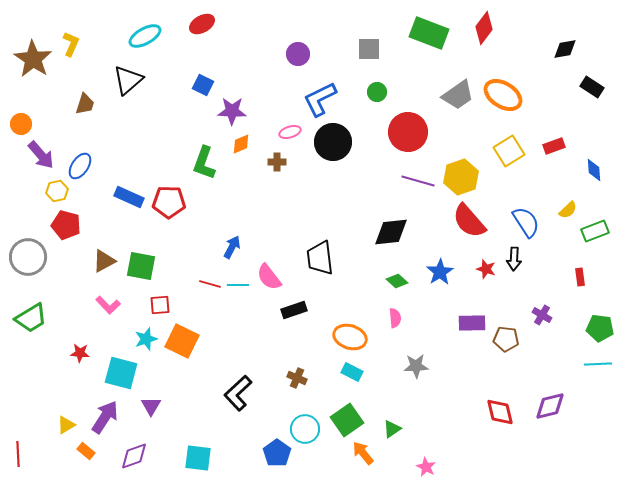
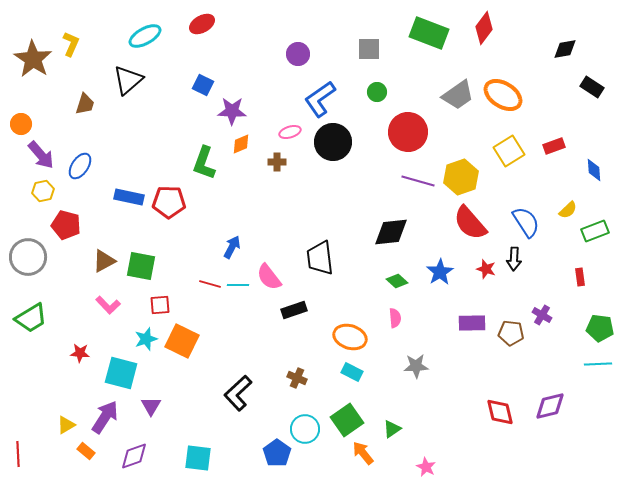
blue L-shape at (320, 99): rotated 9 degrees counterclockwise
yellow hexagon at (57, 191): moved 14 px left
blue rectangle at (129, 197): rotated 12 degrees counterclockwise
red semicircle at (469, 221): moved 1 px right, 2 px down
brown pentagon at (506, 339): moved 5 px right, 6 px up
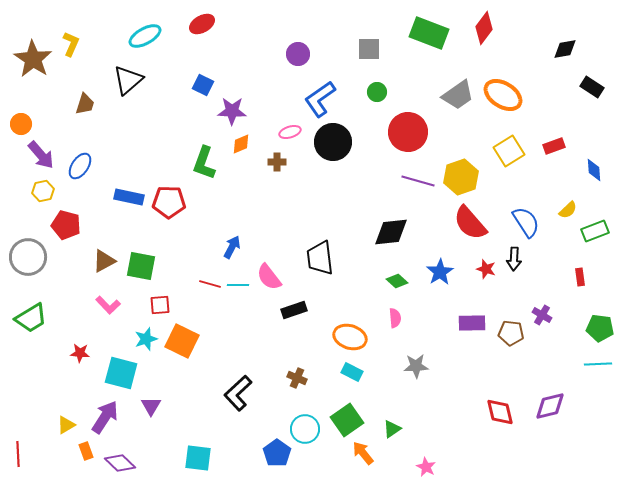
orange rectangle at (86, 451): rotated 30 degrees clockwise
purple diamond at (134, 456): moved 14 px left, 7 px down; rotated 64 degrees clockwise
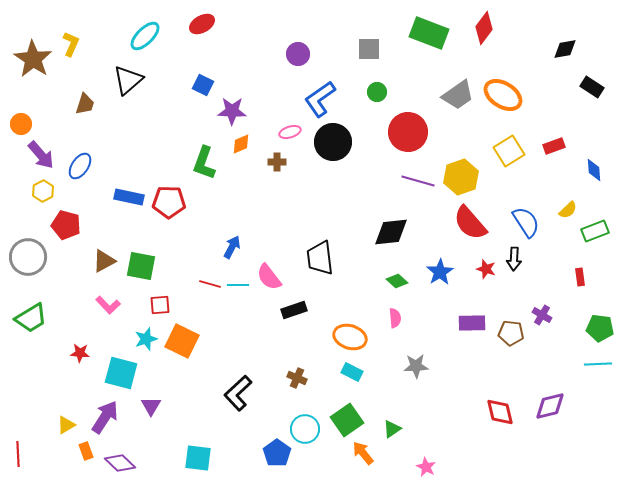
cyan ellipse at (145, 36): rotated 16 degrees counterclockwise
yellow hexagon at (43, 191): rotated 15 degrees counterclockwise
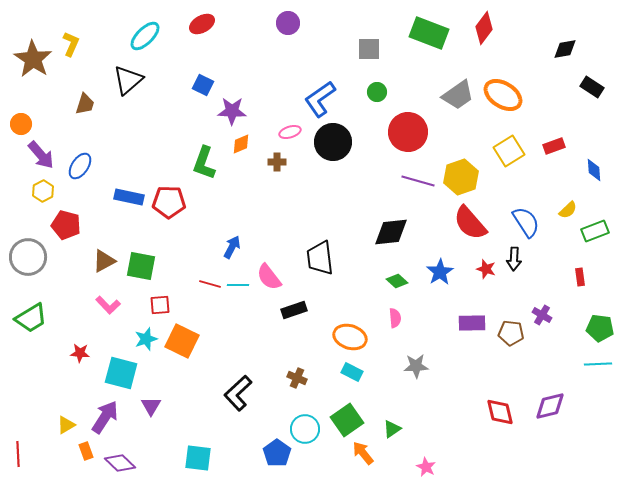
purple circle at (298, 54): moved 10 px left, 31 px up
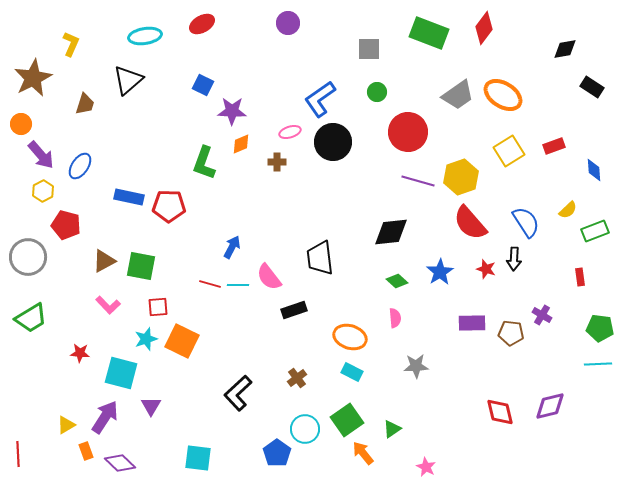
cyan ellipse at (145, 36): rotated 36 degrees clockwise
brown star at (33, 59): moved 19 px down; rotated 12 degrees clockwise
red pentagon at (169, 202): moved 4 px down
red square at (160, 305): moved 2 px left, 2 px down
brown cross at (297, 378): rotated 30 degrees clockwise
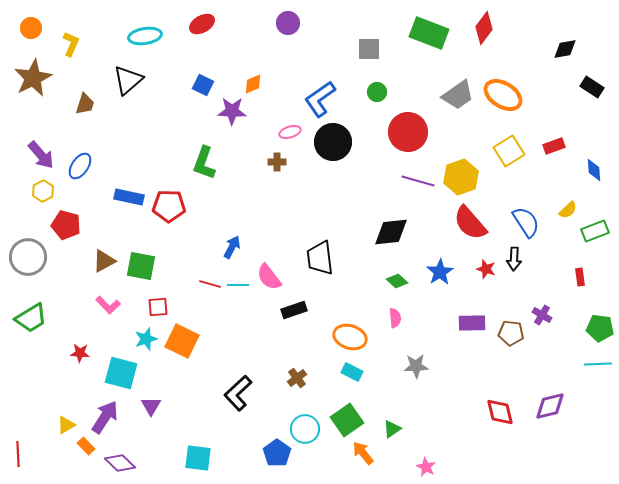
orange circle at (21, 124): moved 10 px right, 96 px up
orange diamond at (241, 144): moved 12 px right, 60 px up
orange rectangle at (86, 451): moved 5 px up; rotated 24 degrees counterclockwise
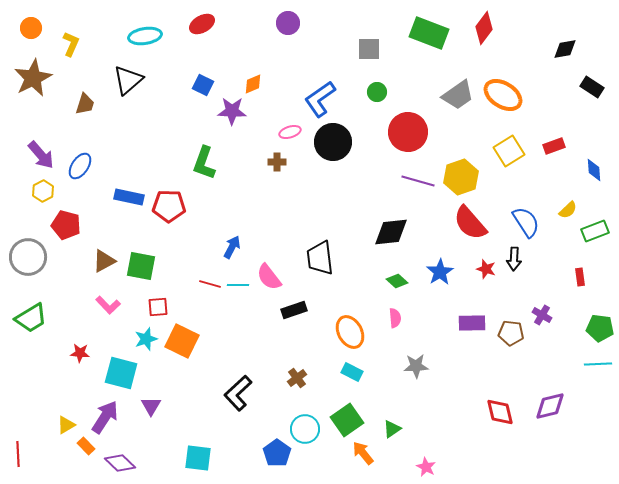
orange ellipse at (350, 337): moved 5 px up; rotated 44 degrees clockwise
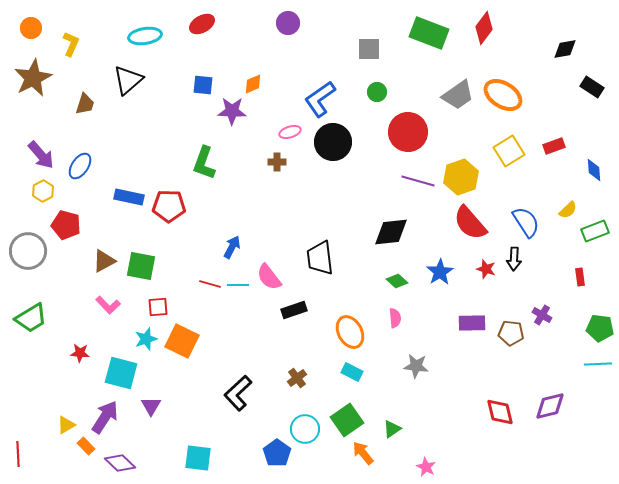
blue square at (203, 85): rotated 20 degrees counterclockwise
gray circle at (28, 257): moved 6 px up
gray star at (416, 366): rotated 10 degrees clockwise
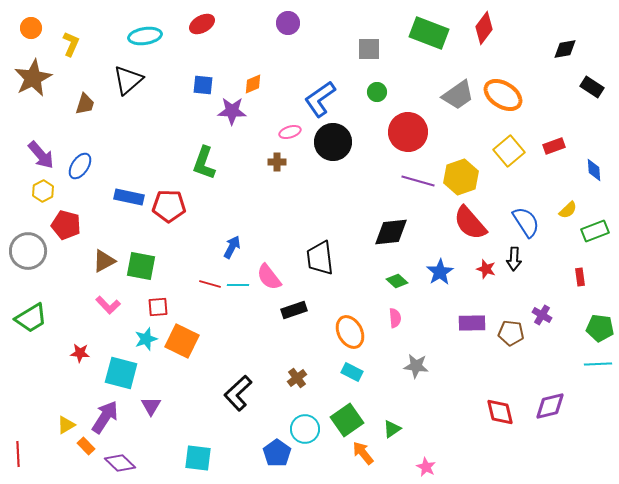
yellow square at (509, 151): rotated 8 degrees counterclockwise
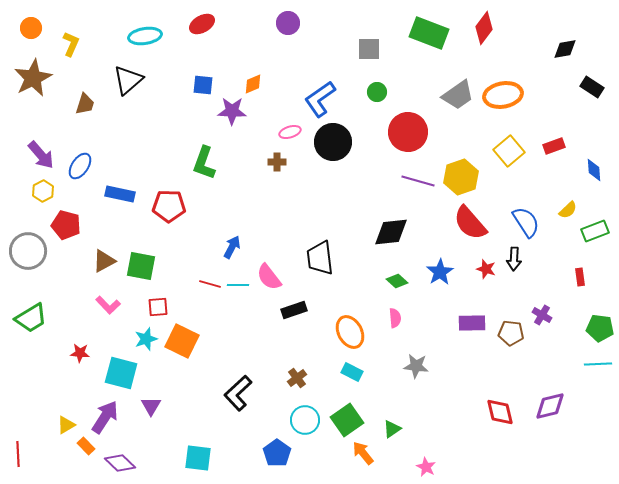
orange ellipse at (503, 95): rotated 42 degrees counterclockwise
blue rectangle at (129, 197): moved 9 px left, 3 px up
cyan circle at (305, 429): moved 9 px up
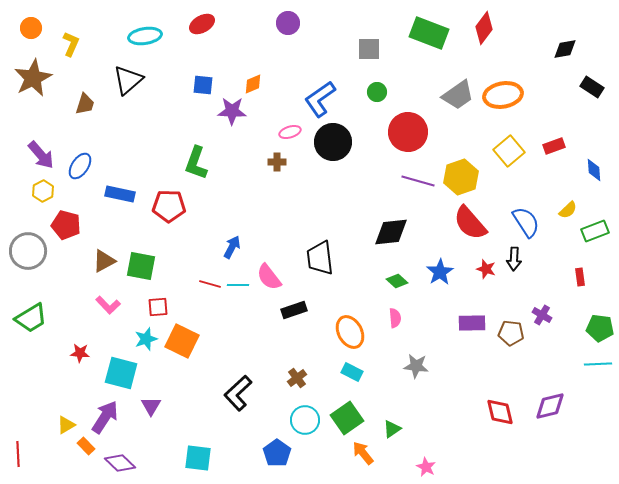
green L-shape at (204, 163): moved 8 px left
green square at (347, 420): moved 2 px up
